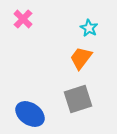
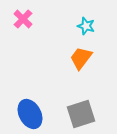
cyan star: moved 3 px left, 2 px up; rotated 12 degrees counterclockwise
gray square: moved 3 px right, 15 px down
blue ellipse: rotated 28 degrees clockwise
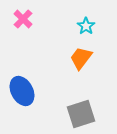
cyan star: rotated 18 degrees clockwise
blue ellipse: moved 8 px left, 23 px up
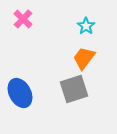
orange trapezoid: moved 3 px right
blue ellipse: moved 2 px left, 2 px down
gray square: moved 7 px left, 25 px up
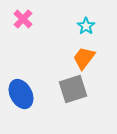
gray square: moved 1 px left
blue ellipse: moved 1 px right, 1 px down
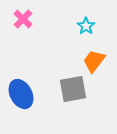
orange trapezoid: moved 10 px right, 3 px down
gray square: rotated 8 degrees clockwise
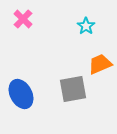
orange trapezoid: moved 6 px right, 3 px down; rotated 30 degrees clockwise
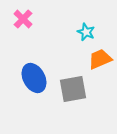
cyan star: moved 6 px down; rotated 12 degrees counterclockwise
orange trapezoid: moved 5 px up
blue ellipse: moved 13 px right, 16 px up
